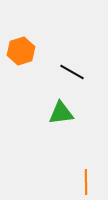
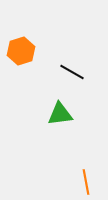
green triangle: moved 1 px left, 1 px down
orange line: rotated 10 degrees counterclockwise
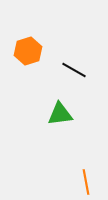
orange hexagon: moved 7 px right
black line: moved 2 px right, 2 px up
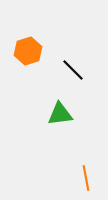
black line: moved 1 px left; rotated 15 degrees clockwise
orange line: moved 4 px up
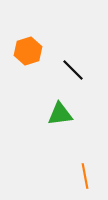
orange line: moved 1 px left, 2 px up
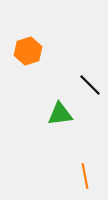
black line: moved 17 px right, 15 px down
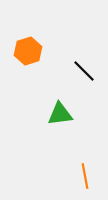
black line: moved 6 px left, 14 px up
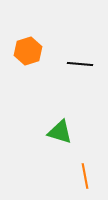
black line: moved 4 px left, 7 px up; rotated 40 degrees counterclockwise
green triangle: moved 18 px down; rotated 24 degrees clockwise
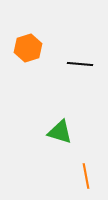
orange hexagon: moved 3 px up
orange line: moved 1 px right
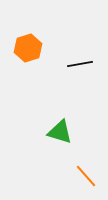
black line: rotated 15 degrees counterclockwise
orange line: rotated 30 degrees counterclockwise
